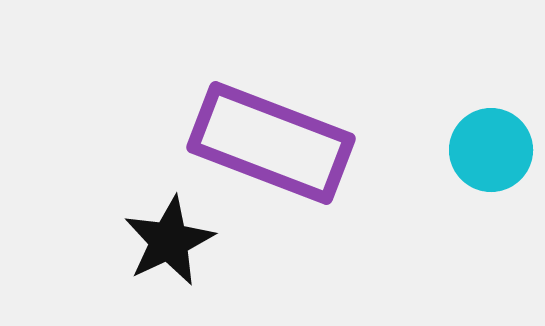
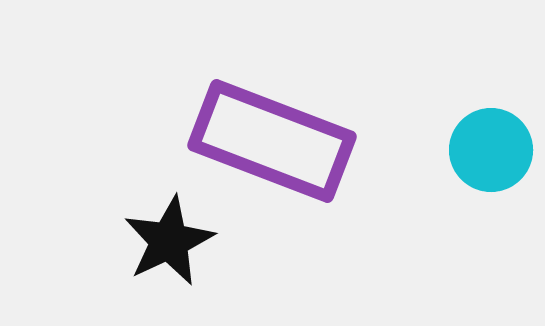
purple rectangle: moved 1 px right, 2 px up
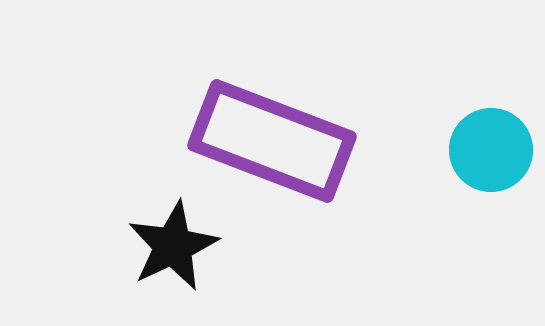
black star: moved 4 px right, 5 px down
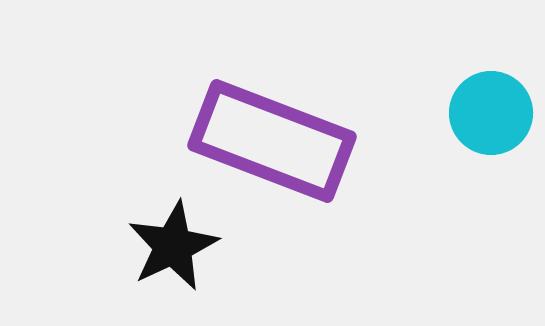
cyan circle: moved 37 px up
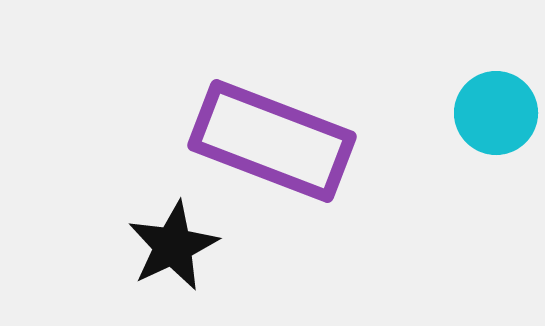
cyan circle: moved 5 px right
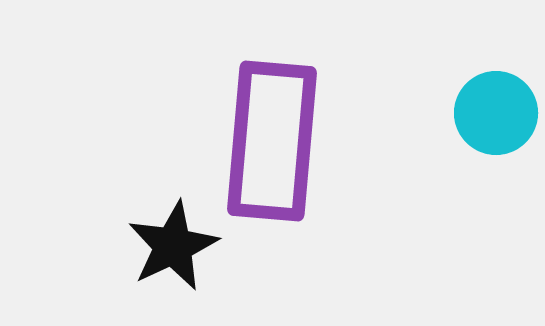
purple rectangle: rotated 74 degrees clockwise
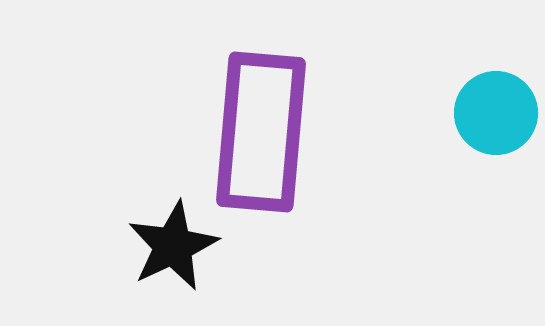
purple rectangle: moved 11 px left, 9 px up
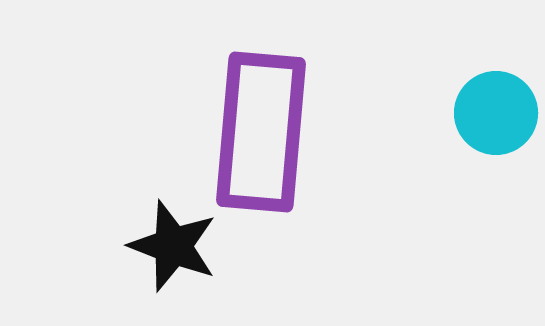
black star: rotated 26 degrees counterclockwise
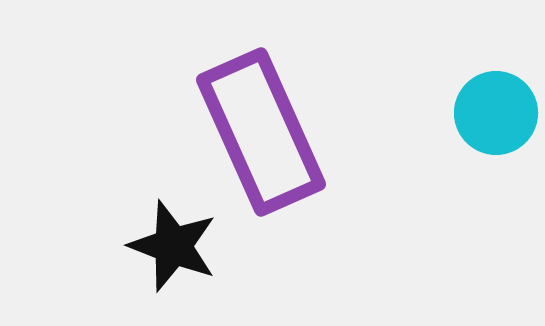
purple rectangle: rotated 29 degrees counterclockwise
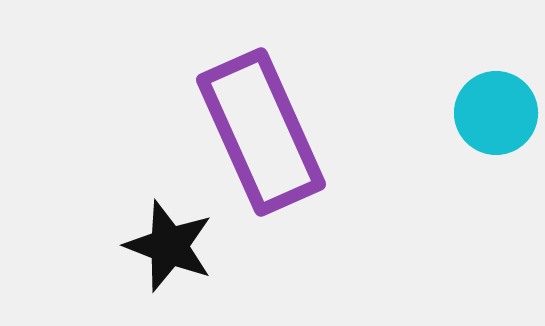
black star: moved 4 px left
